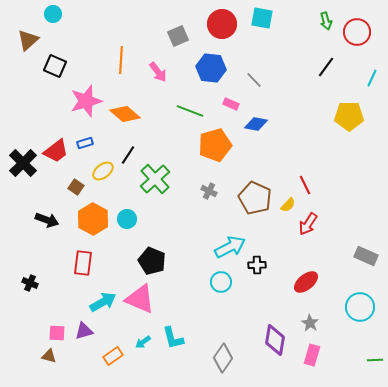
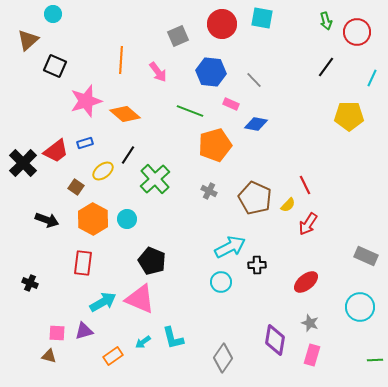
blue hexagon at (211, 68): moved 4 px down
gray star at (310, 323): rotated 12 degrees counterclockwise
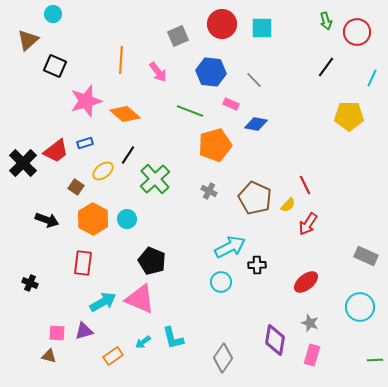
cyan square at (262, 18): moved 10 px down; rotated 10 degrees counterclockwise
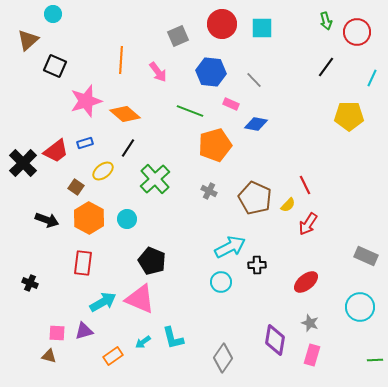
black line at (128, 155): moved 7 px up
orange hexagon at (93, 219): moved 4 px left, 1 px up
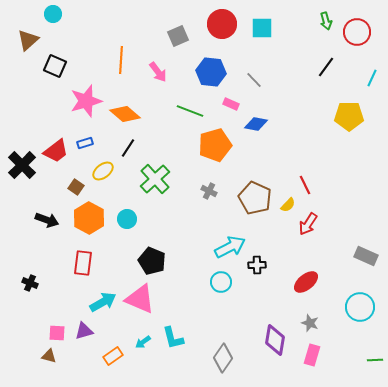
black cross at (23, 163): moved 1 px left, 2 px down
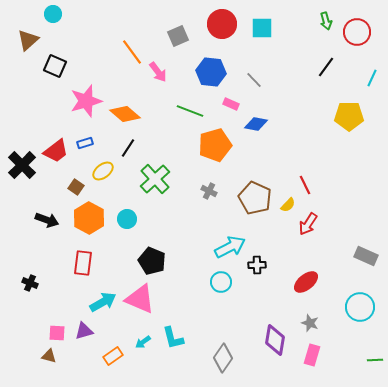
orange line at (121, 60): moved 11 px right, 8 px up; rotated 40 degrees counterclockwise
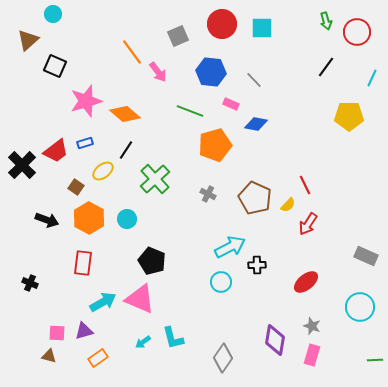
black line at (128, 148): moved 2 px left, 2 px down
gray cross at (209, 191): moved 1 px left, 3 px down
gray star at (310, 323): moved 2 px right, 3 px down
orange rectangle at (113, 356): moved 15 px left, 2 px down
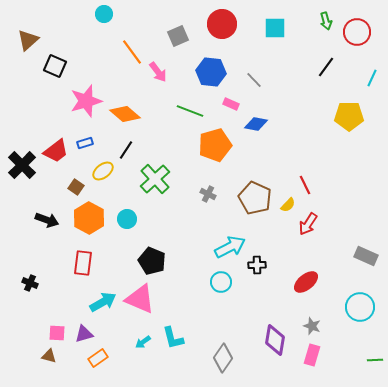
cyan circle at (53, 14): moved 51 px right
cyan square at (262, 28): moved 13 px right
purple triangle at (84, 331): moved 3 px down
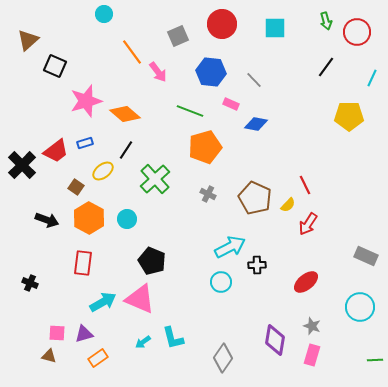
orange pentagon at (215, 145): moved 10 px left, 2 px down
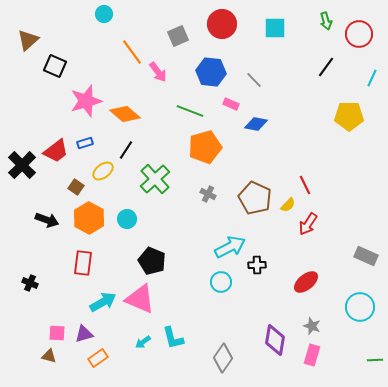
red circle at (357, 32): moved 2 px right, 2 px down
